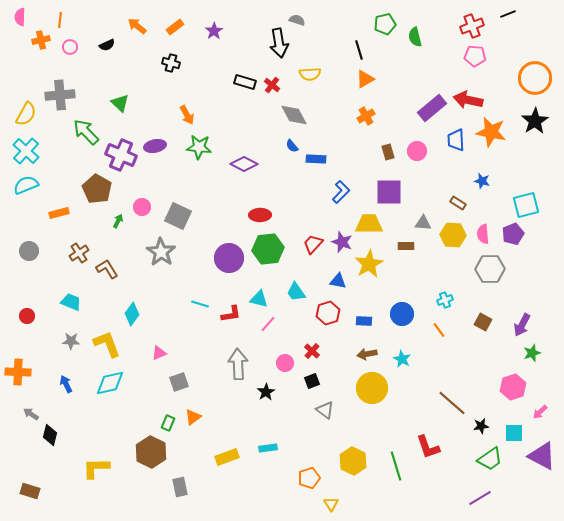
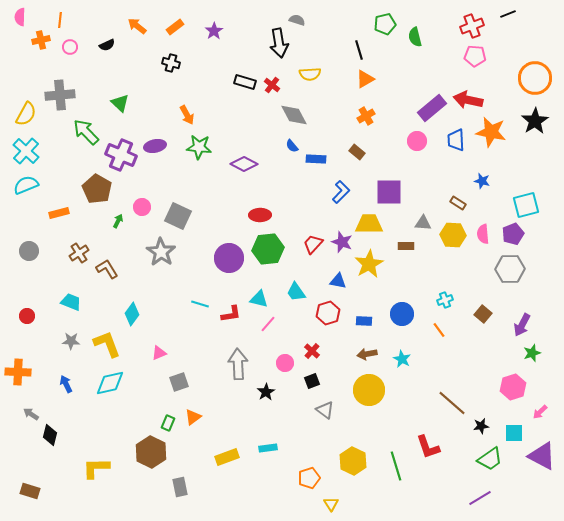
pink circle at (417, 151): moved 10 px up
brown rectangle at (388, 152): moved 31 px left; rotated 35 degrees counterclockwise
gray hexagon at (490, 269): moved 20 px right
brown square at (483, 322): moved 8 px up; rotated 12 degrees clockwise
yellow circle at (372, 388): moved 3 px left, 2 px down
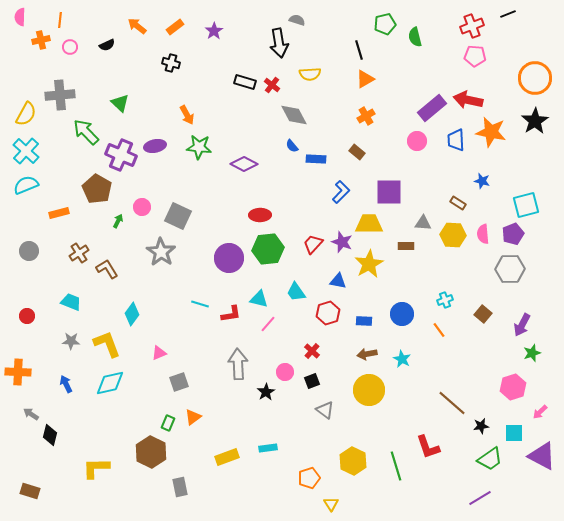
pink circle at (285, 363): moved 9 px down
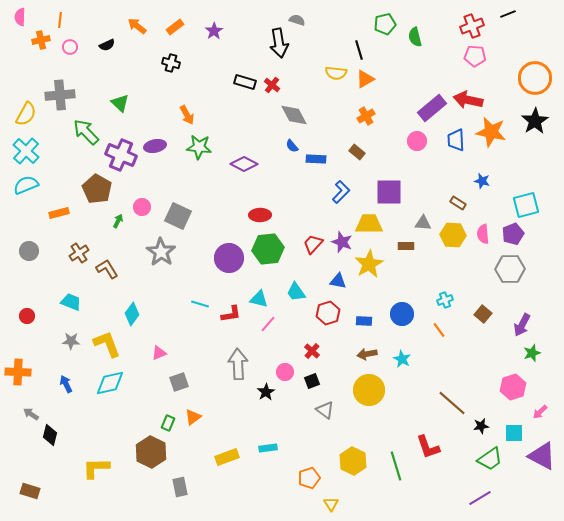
yellow semicircle at (310, 74): moved 26 px right, 1 px up; rotated 10 degrees clockwise
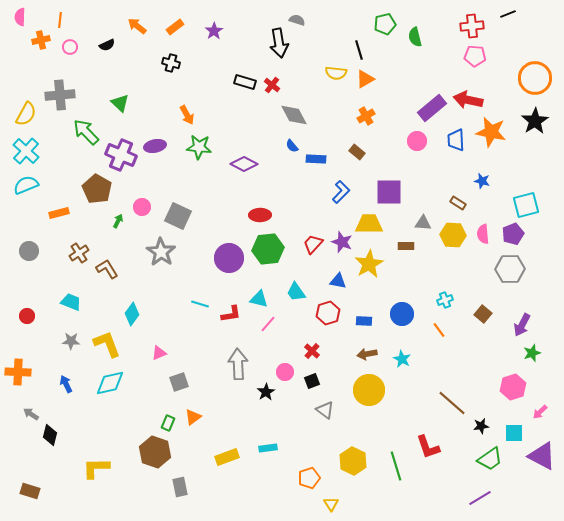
red cross at (472, 26): rotated 15 degrees clockwise
brown hexagon at (151, 452): moved 4 px right; rotated 8 degrees counterclockwise
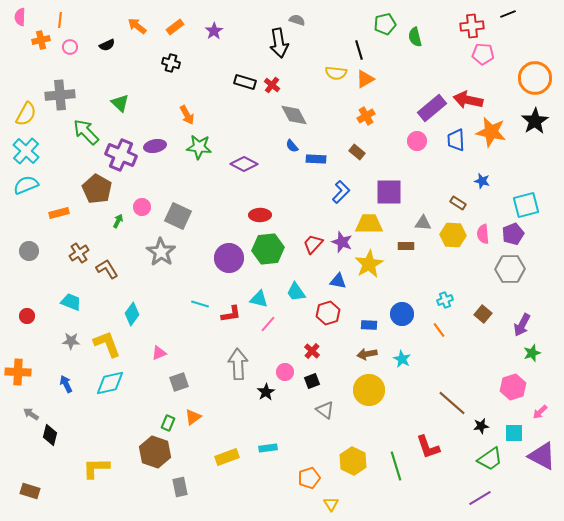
pink pentagon at (475, 56): moved 8 px right, 2 px up
blue rectangle at (364, 321): moved 5 px right, 4 px down
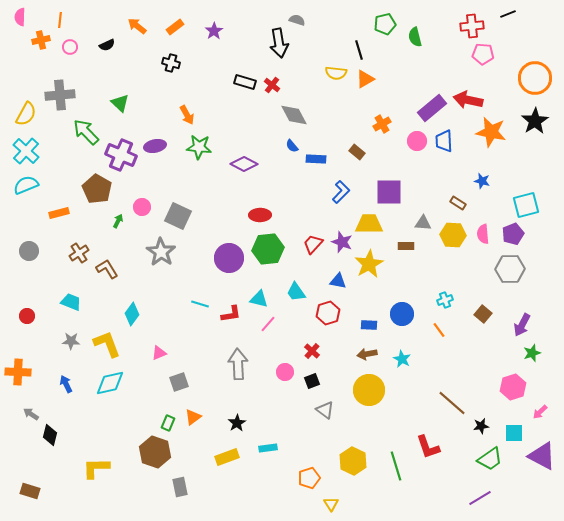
orange cross at (366, 116): moved 16 px right, 8 px down
blue trapezoid at (456, 140): moved 12 px left, 1 px down
black star at (266, 392): moved 29 px left, 31 px down
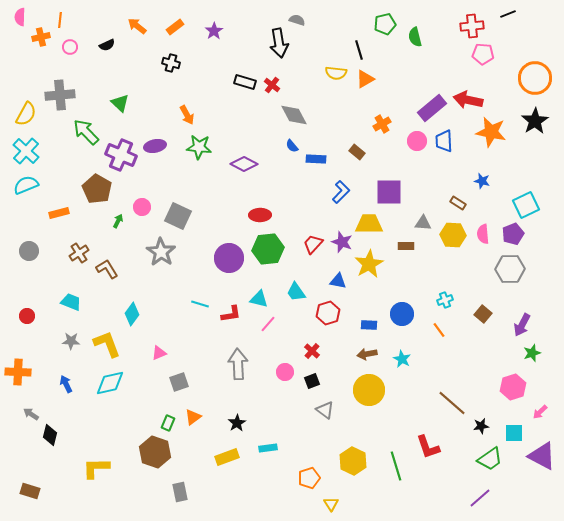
orange cross at (41, 40): moved 3 px up
cyan square at (526, 205): rotated 12 degrees counterclockwise
gray rectangle at (180, 487): moved 5 px down
purple line at (480, 498): rotated 10 degrees counterclockwise
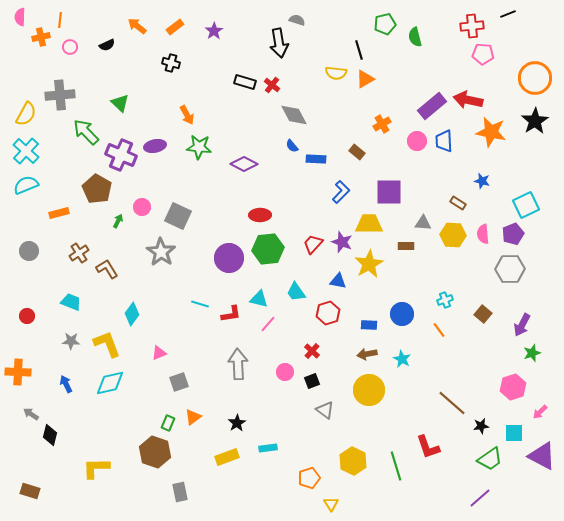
purple rectangle at (432, 108): moved 2 px up
